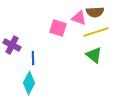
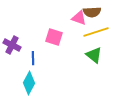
brown semicircle: moved 3 px left
pink square: moved 4 px left, 9 px down
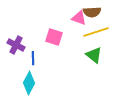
purple cross: moved 4 px right
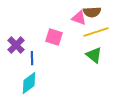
purple cross: rotated 18 degrees clockwise
blue line: moved 1 px left
cyan diamond: rotated 25 degrees clockwise
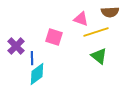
brown semicircle: moved 18 px right
pink triangle: moved 2 px right, 1 px down
purple cross: moved 1 px down
green triangle: moved 5 px right, 1 px down
cyan diamond: moved 8 px right, 9 px up
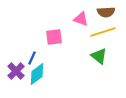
brown semicircle: moved 4 px left
yellow line: moved 7 px right
pink square: rotated 24 degrees counterclockwise
purple cross: moved 25 px down
blue line: rotated 24 degrees clockwise
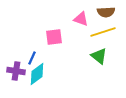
purple cross: rotated 36 degrees counterclockwise
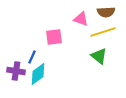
blue line: moved 1 px up
cyan diamond: moved 1 px right
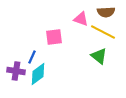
yellow line: rotated 45 degrees clockwise
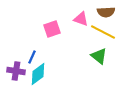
pink square: moved 2 px left, 8 px up; rotated 12 degrees counterclockwise
